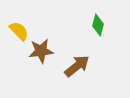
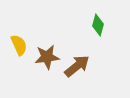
yellow semicircle: moved 14 px down; rotated 20 degrees clockwise
brown star: moved 6 px right, 6 px down
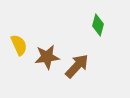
brown arrow: rotated 8 degrees counterclockwise
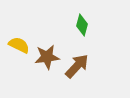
green diamond: moved 16 px left
yellow semicircle: rotated 40 degrees counterclockwise
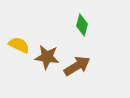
brown star: rotated 15 degrees clockwise
brown arrow: rotated 16 degrees clockwise
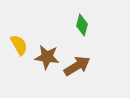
yellow semicircle: rotated 35 degrees clockwise
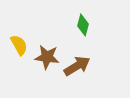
green diamond: moved 1 px right
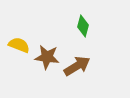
green diamond: moved 1 px down
yellow semicircle: rotated 40 degrees counterclockwise
